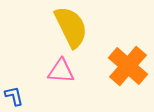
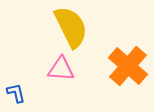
pink triangle: moved 2 px up
blue L-shape: moved 2 px right, 3 px up
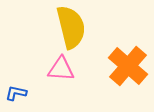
yellow semicircle: rotated 12 degrees clockwise
blue L-shape: rotated 65 degrees counterclockwise
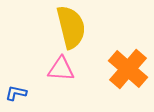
orange cross: moved 3 px down
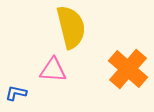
pink triangle: moved 8 px left, 1 px down
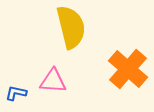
pink triangle: moved 11 px down
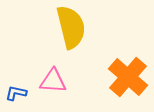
orange cross: moved 8 px down
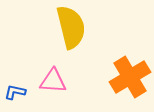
orange cross: moved 2 px right; rotated 18 degrees clockwise
blue L-shape: moved 1 px left, 1 px up
